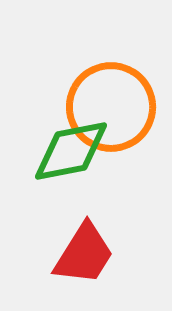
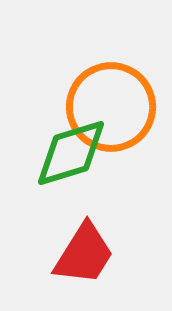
green diamond: moved 2 px down; rotated 6 degrees counterclockwise
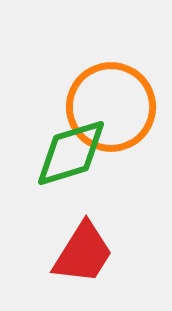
red trapezoid: moved 1 px left, 1 px up
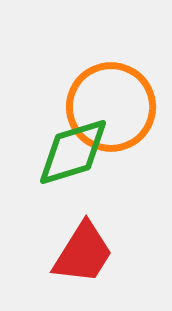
green diamond: moved 2 px right, 1 px up
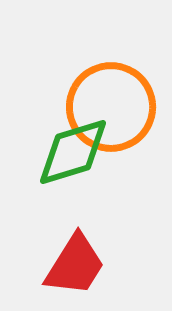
red trapezoid: moved 8 px left, 12 px down
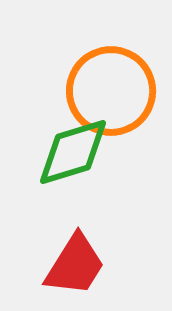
orange circle: moved 16 px up
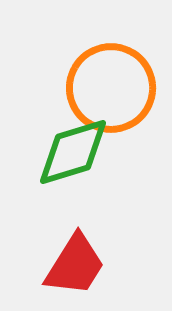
orange circle: moved 3 px up
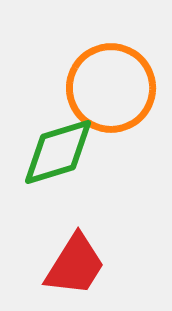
green diamond: moved 15 px left
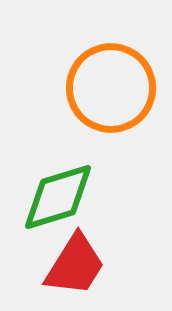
green diamond: moved 45 px down
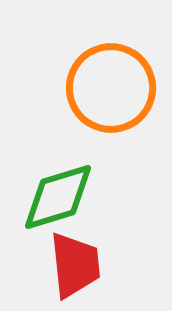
red trapezoid: rotated 38 degrees counterclockwise
